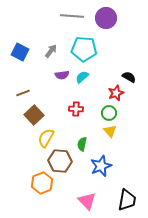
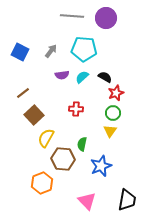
black semicircle: moved 24 px left
brown line: rotated 16 degrees counterclockwise
green circle: moved 4 px right
yellow triangle: rotated 16 degrees clockwise
brown hexagon: moved 3 px right, 2 px up
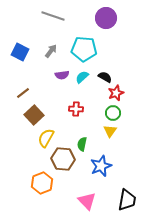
gray line: moved 19 px left; rotated 15 degrees clockwise
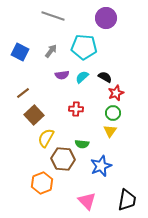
cyan pentagon: moved 2 px up
green semicircle: rotated 96 degrees counterclockwise
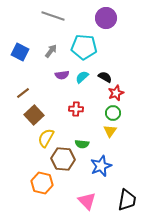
orange hexagon: rotated 25 degrees counterclockwise
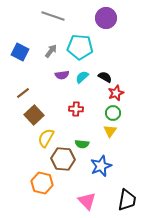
cyan pentagon: moved 4 px left
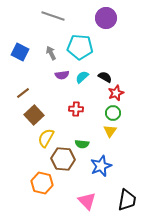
gray arrow: moved 2 px down; rotated 64 degrees counterclockwise
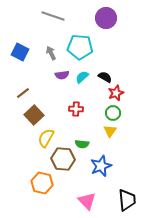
black trapezoid: rotated 15 degrees counterclockwise
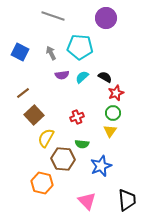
red cross: moved 1 px right, 8 px down; rotated 24 degrees counterclockwise
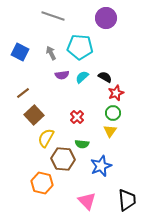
red cross: rotated 24 degrees counterclockwise
